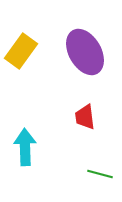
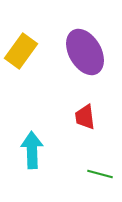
cyan arrow: moved 7 px right, 3 px down
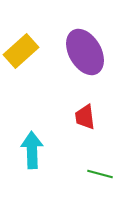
yellow rectangle: rotated 12 degrees clockwise
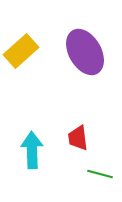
red trapezoid: moved 7 px left, 21 px down
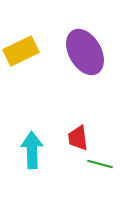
yellow rectangle: rotated 16 degrees clockwise
green line: moved 10 px up
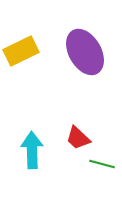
red trapezoid: rotated 40 degrees counterclockwise
green line: moved 2 px right
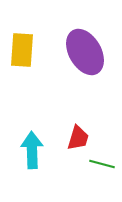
yellow rectangle: moved 1 px right, 1 px up; rotated 60 degrees counterclockwise
red trapezoid: rotated 116 degrees counterclockwise
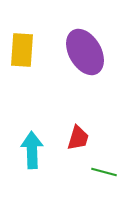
green line: moved 2 px right, 8 px down
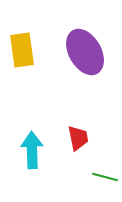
yellow rectangle: rotated 12 degrees counterclockwise
red trapezoid: rotated 28 degrees counterclockwise
green line: moved 1 px right, 5 px down
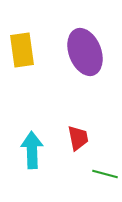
purple ellipse: rotated 9 degrees clockwise
green line: moved 3 px up
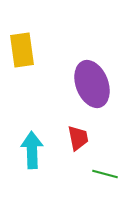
purple ellipse: moved 7 px right, 32 px down
